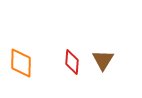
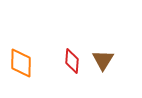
red diamond: moved 1 px up
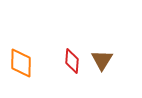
brown triangle: moved 1 px left
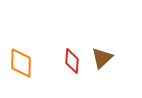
brown triangle: moved 2 px up; rotated 15 degrees clockwise
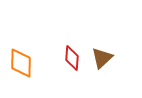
red diamond: moved 3 px up
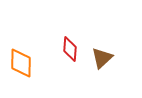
red diamond: moved 2 px left, 9 px up
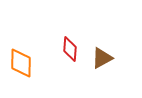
brown triangle: rotated 15 degrees clockwise
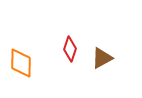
red diamond: rotated 15 degrees clockwise
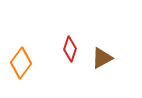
orange diamond: rotated 36 degrees clockwise
